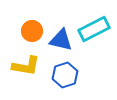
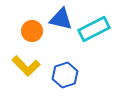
blue triangle: moved 21 px up
yellow L-shape: rotated 36 degrees clockwise
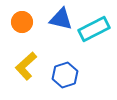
orange circle: moved 10 px left, 9 px up
yellow L-shape: rotated 92 degrees clockwise
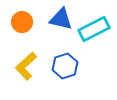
blue hexagon: moved 9 px up
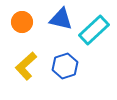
cyan rectangle: moved 1 px down; rotated 16 degrees counterclockwise
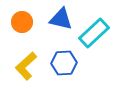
cyan rectangle: moved 3 px down
blue hexagon: moved 1 px left, 3 px up; rotated 15 degrees clockwise
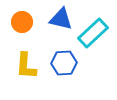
cyan rectangle: moved 1 px left
yellow L-shape: rotated 44 degrees counterclockwise
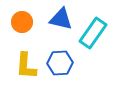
cyan rectangle: rotated 12 degrees counterclockwise
blue hexagon: moved 4 px left
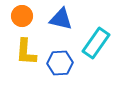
orange circle: moved 6 px up
cyan rectangle: moved 3 px right, 10 px down
yellow L-shape: moved 14 px up
